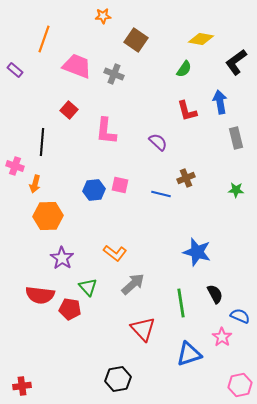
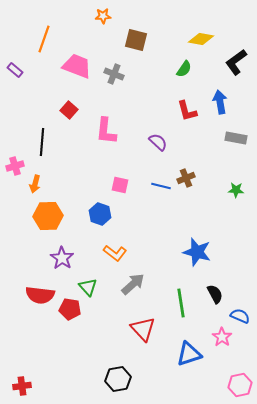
brown square: rotated 20 degrees counterclockwise
gray rectangle: rotated 65 degrees counterclockwise
pink cross: rotated 36 degrees counterclockwise
blue hexagon: moved 6 px right, 24 px down; rotated 25 degrees clockwise
blue line: moved 8 px up
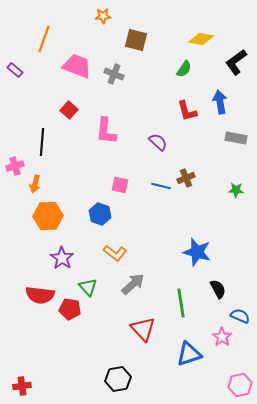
black semicircle: moved 3 px right, 5 px up
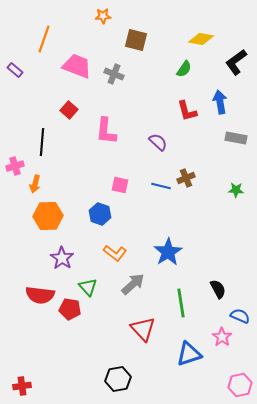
blue star: moved 29 px left; rotated 24 degrees clockwise
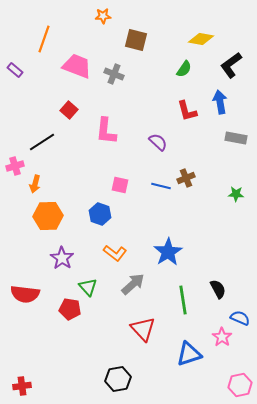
black L-shape: moved 5 px left, 3 px down
black line: rotated 52 degrees clockwise
green star: moved 4 px down
red semicircle: moved 15 px left, 1 px up
green line: moved 2 px right, 3 px up
blue semicircle: moved 2 px down
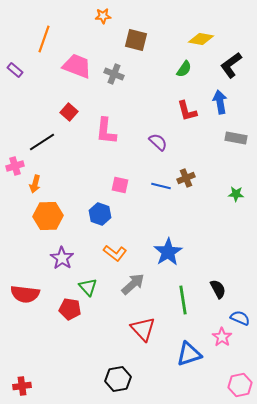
red square: moved 2 px down
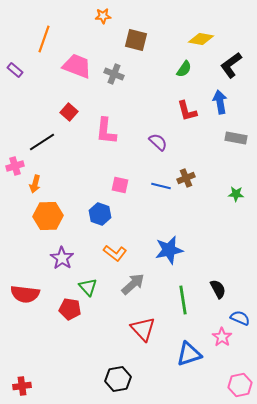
blue star: moved 1 px right, 2 px up; rotated 20 degrees clockwise
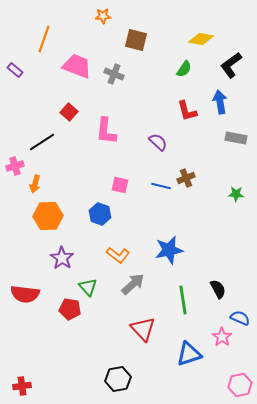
orange L-shape: moved 3 px right, 2 px down
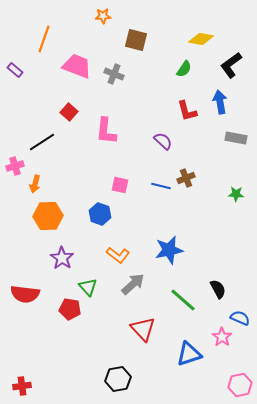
purple semicircle: moved 5 px right, 1 px up
green line: rotated 40 degrees counterclockwise
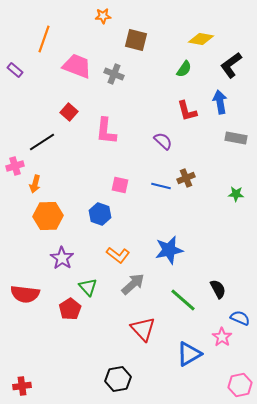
red pentagon: rotated 30 degrees clockwise
blue triangle: rotated 12 degrees counterclockwise
